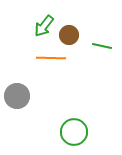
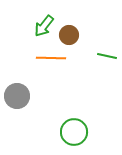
green line: moved 5 px right, 10 px down
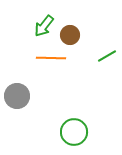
brown circle: moved 1 px right
green line: rotated 42 degrees counterclockwise
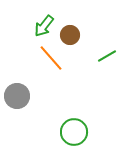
orange line: rotated 48 degrees clockwise
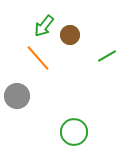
orange line: moved 13 px left
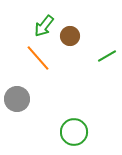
brown circle: moved 1 px down
gray circle: moved 3 px down
